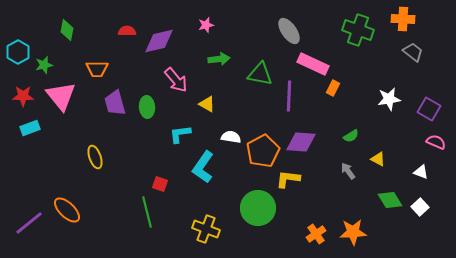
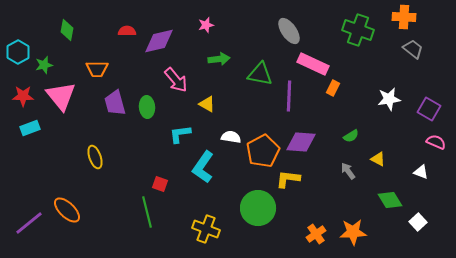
orange cross at (403, 19): moved 1 px right, 2 px up
gray trapezoid at (413, 52): moved 3 px up
white square at (420, 207): moved 2 px left, 15 px down
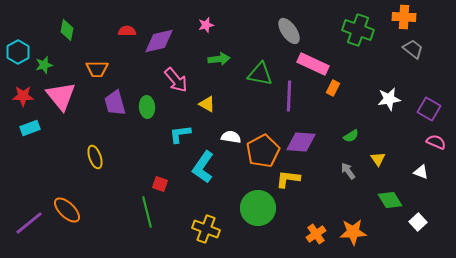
yellow triangle at (378, 159): rotated 28 degrees clockwise
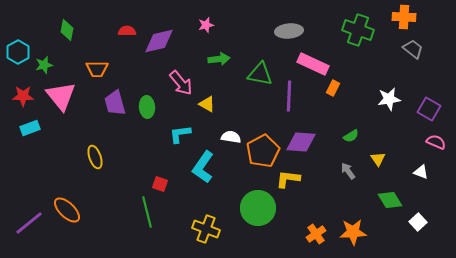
gray ellipse at (289, 31): rotated 60 degrees counterclockwise
pink arrow at (176, 80): moved 5 px right, 3 px down
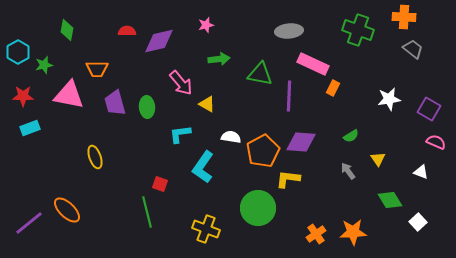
pink triangle at (61, 96): moved 8 px right, 1 px up; rotated 40 degrees counterclockwise
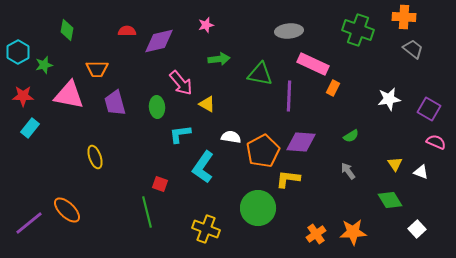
green ellipse at (147, 107): moved 10 px right
cyan rectangle at (30, 128): rotated 30 degrees counterclockwise
yellow triangle at (378, 159): moved 17 px right, 5 px down
white square at (418, 222): moved 1 px left, 7 px down
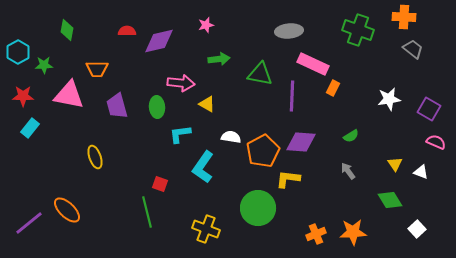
green star at (44, 65): rotated 12 degrees clockwise
pink arrow at (181, 83): rotated 44 degrees counterclockwise
purple line at (289, 96): moved 3 px right
purple trapezoid at (115, 103): moved 2 px right, 3 px down
orange cross at (316, 234): rotated 12 degrees clockwise
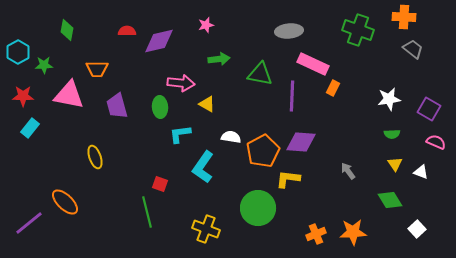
green ellipse at (157, 107): moved 3 px right
green semicircle at (351, 136): moved 41 px right, 2 px up; rotated 28 degrees clockwise
orange ellipse at (67, 210): moved 2 px left, 8 px up
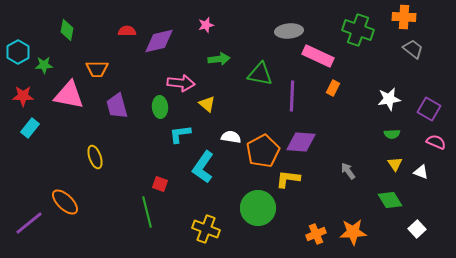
pink rectangle at (313, 64): moved 5 px right, 8 px up
yellow triangle at (207, 104): rotated 12 degrees clockwise
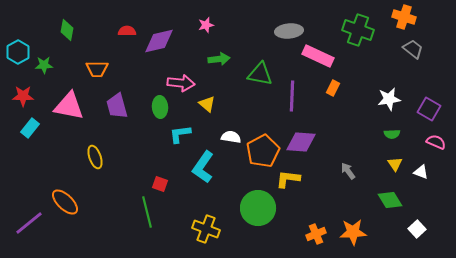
orange cross at (404, 17): rotated 15 degrees clockwise
pink triangle at (69, 95): moved 11 px down
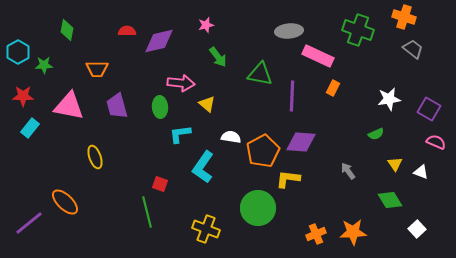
green arrow at (219, 59): moved 1 px left, 2 px up; rotated 60 degrees clockwise
green semicircle at (392, 134): moved 16 px left; rotated 21 degrees counterclockwise
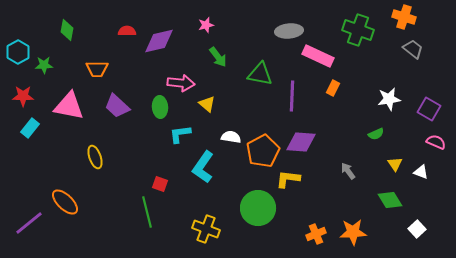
purple trapezoid at (117, 106): rotated 32 degrees counterclockwise
